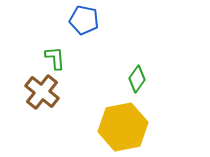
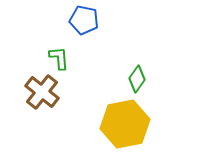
green L-shape: moved 4 px right
yellow hexagon: moved 2 px right, 3 px up
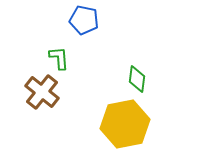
green diamond: rotated 28 degrees counterclockwise
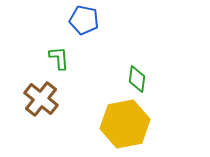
brown cross: moved 1 px left, 7 px down
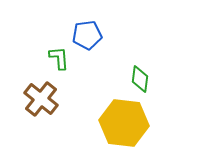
blue pentagon: moved 3 px right, 15 px down; rotated 20 degrees counterclockwise
green diamond: moved 3 px right
yellow hexagon: moved 1 px left, 1 px up; rotated 18 degrees clockwise
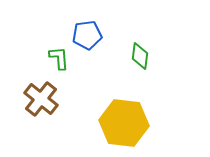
green diamond: moved 23 px up
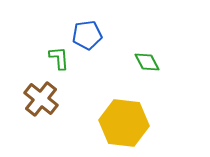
green diamond: moved 7 px right, 6 px down; rotated 36 degrees counterclockwise
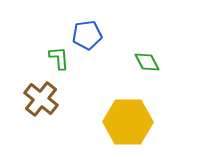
yellow hexagon: moved 4 px right, 1 px up; rotated 6 degrees counterclockwise
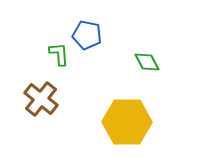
blue pentagon: rotated 20 degrees clockwise
green L-shape: moved 4 px up
yellow hexagon: moved 1 px left
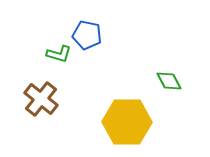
green L-shape: rotated 110 degrees clockwise
green diamond: moved 22 px right, 19 px down
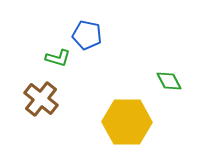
green L-shape: moved 1 px left, 4 px down
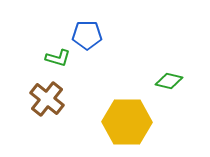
blue pentagon: rotated 12 degrees counterclockwise
green diamond: rotated 48 degrees counterclockwise
brown cross: moved 6 px right
